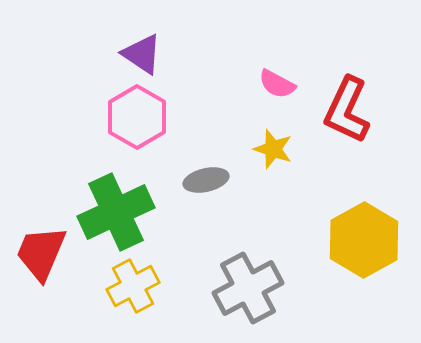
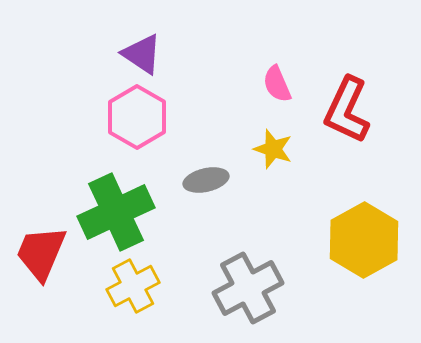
pink semicircle: rotated 39 degrees clockwise
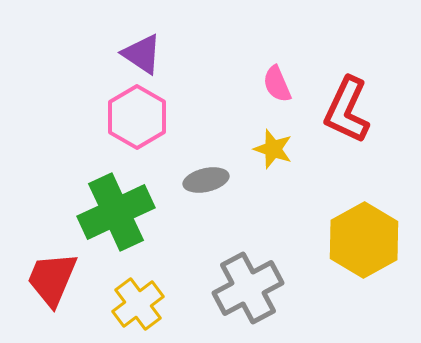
red trapezoid: moved 11 px right, 26 px down
yellow cross: moved 5 px right, 18 px down; rotated 9 degrees counterclockwise
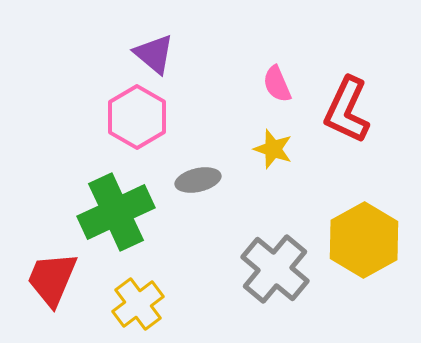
purple triangle: moved 12 px right; rotated 6 degrees clockwise
gray ellipse: moved 8 px left
gray cross: moved 27 px right, 19 px up; rotated 22 degrees counterclockwise
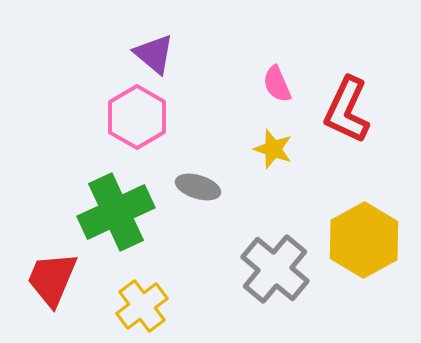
gray ellipse: moved 7 px down; rotated 30 degrees clockwise
yellow cross: moved 4 px right, 2 px down
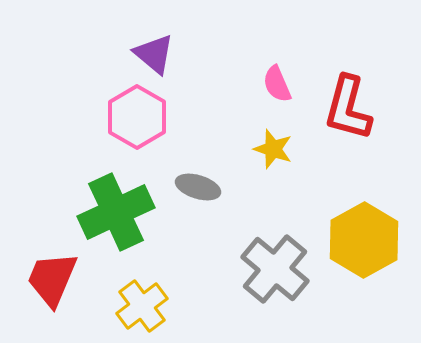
red L-shape: moved 1 px right, 2 px up; rotated 10 degrees counterclockwise
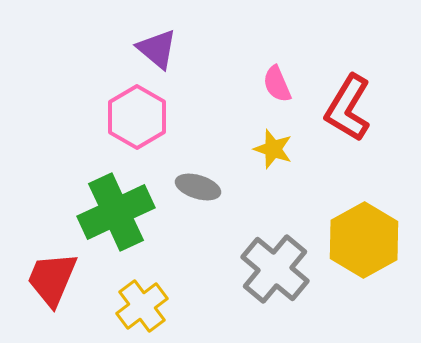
purple triangle: moved 3 px right, 5 px up
red L-shape: rotated 16 degrees clockwise
